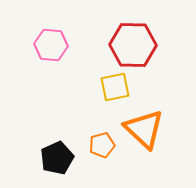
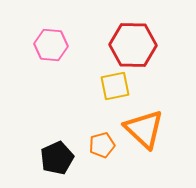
yellow square: moved 1 px up
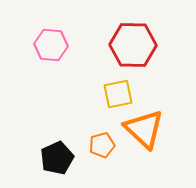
yellow square: moved 3 px right, 8 px down
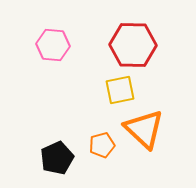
pink hexagon: moved 2 px right
yellow square: moved 2 px right, 4 px up
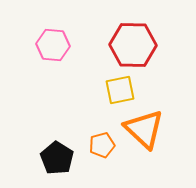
black pentagon: rotated 16 degrees counterclockwise
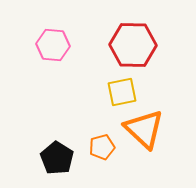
yellow square: moved 2 px right, 2 px down
orange pentagon: moved 2 px down
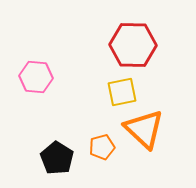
pink hexagon: moved 17 px left, 32 px down
